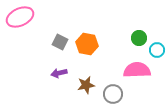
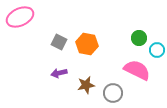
gray square: moved 1 px left
pink semicircle: rotated 28 degrees clockwise
gray circle: moved 1 px up
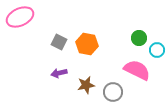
gray circle: moved 1 px up
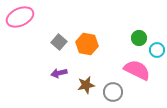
gray square: rotated 14 degrees clockwise
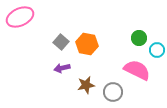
gray square: moved 2 px right
purple arrow: moved 3 px right, 5 px up
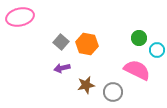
pink ellipse: rotated 12 degrees clockwise
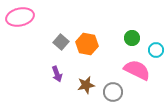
green circle: moved 7 px left
cyan circle: moved 1 px left
purple arrow: moved 5 px left, 6 px down; rotated 98 degrees counterclockwise
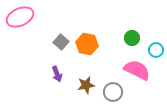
pink ellipse: rotated 12 degrees counterclockwise
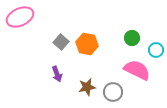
brown star: moved 1 px right, 2 px down
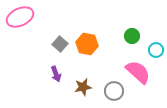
green circle: moved 2 px up
gray square: moved 1 px left, 2 px down
pink semicircle: moved 1 px right, 2 px down; rotated 16 degrees clockwise
purple arrow: moved 1 px left
brown star: moved 4 px left
gray circle: moved 1 px right, 1 px up
